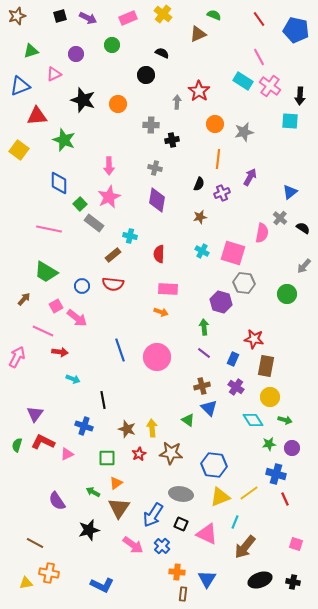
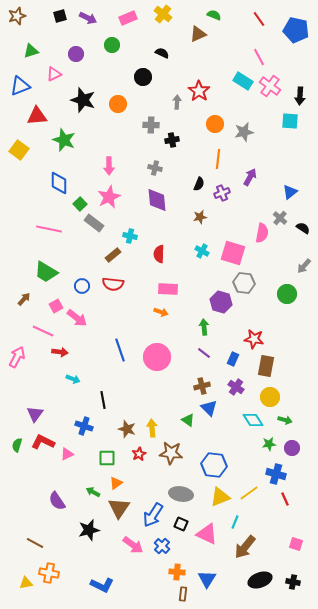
black circle at (146, 75): moved 3 px left, 2 px down
purple diamond at (157, 200): rotated 15 degrees counterclockwise
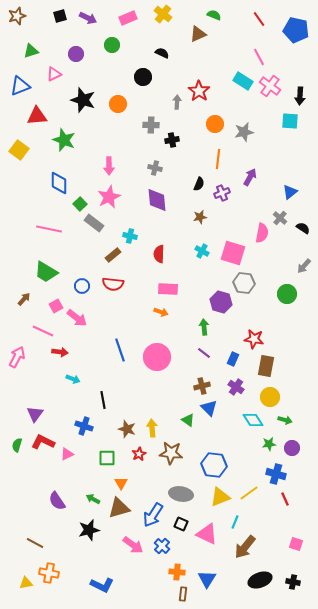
orange triangle at (116, 483): moved 5 px right; rotated 24 degrees counterclockwise
green arrow at (93, 492): moved 7 px down
brown triangle at (119, 508): rotated 40 degrees clockwise
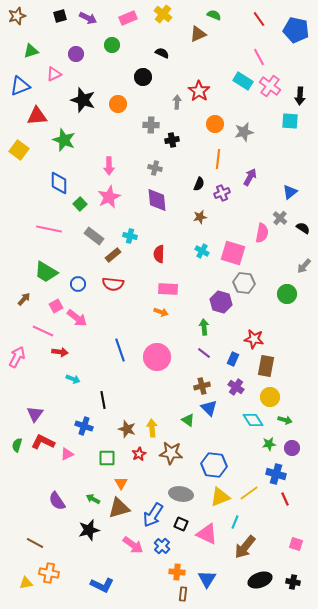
gray rectangle at (94, 223): moved 13 px down
blue circle at (82, 286): moved 4 px left, 2 px up
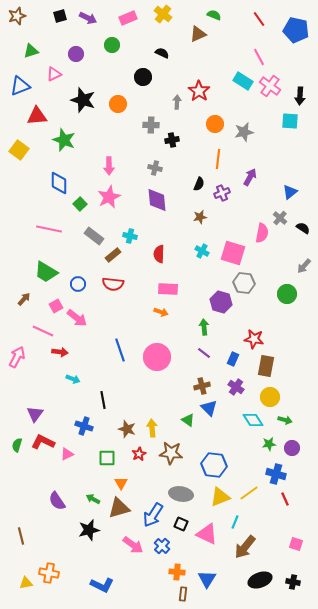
brown line at (35, 543): moved 14 px left, 7 px up; rotated 48 degrees clockwise
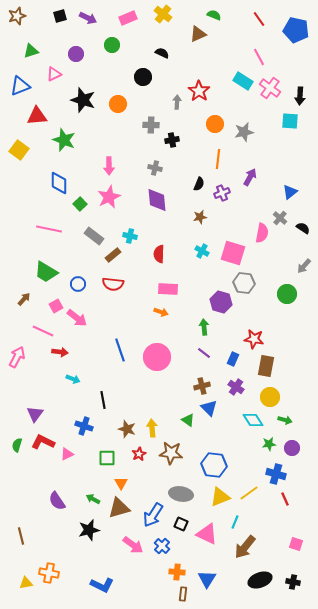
pink cross at (270, 86): moved 2 px down
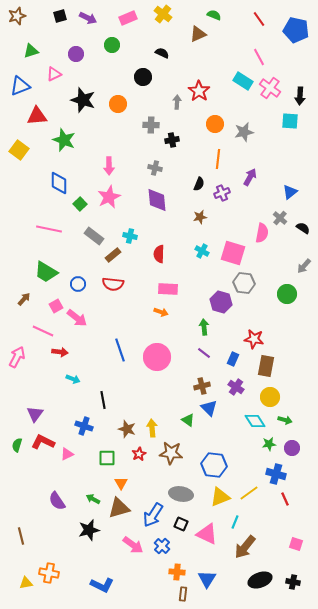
cyan diamond at (253, 420): moved 2 px right, 1 px down
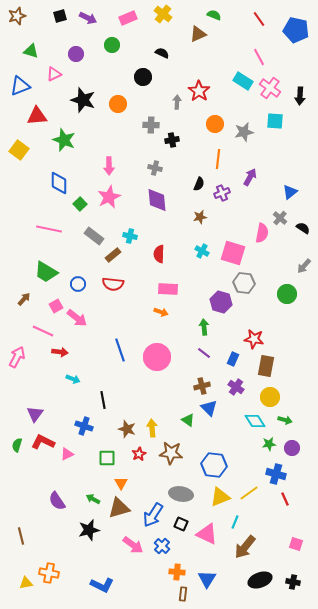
green triangle at (31, 51): rotated 35 degrees clockwise
cyan square at (290, 121): moved 15 px left
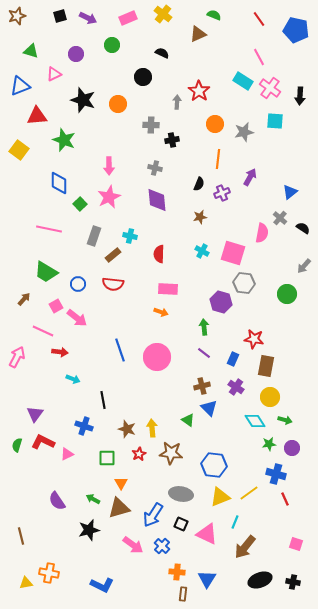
gray rectangle at (94, 236): rotated 72 degrees clockwise
